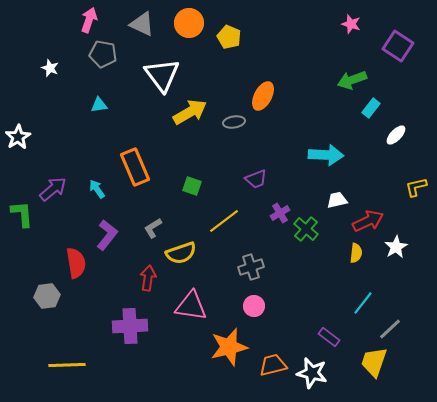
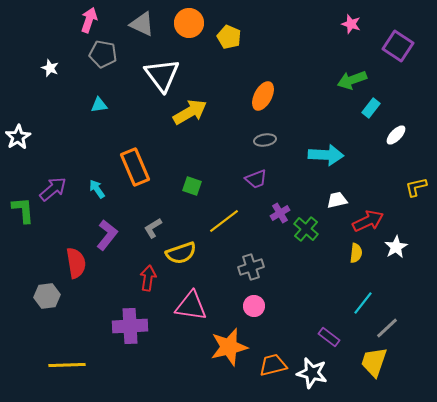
gray ellipse at (234, 122): moved 31 px right, 18 px down
green L-shape at (22, 214): moved 1 px right, 4 px up
gray line at (390, 329): moved 3 px left, 1 px up
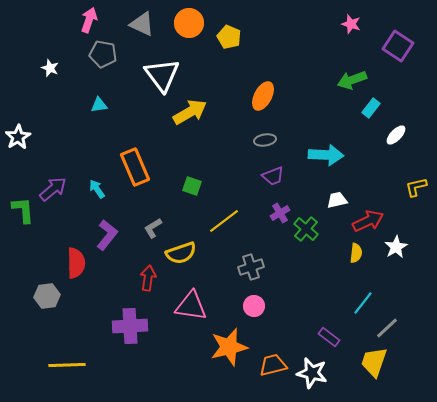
purple trapezoid at (256, 179): moved 17 px right, 3 px up
red semicircle at (76, 263): rotated 8 degrees clockwise
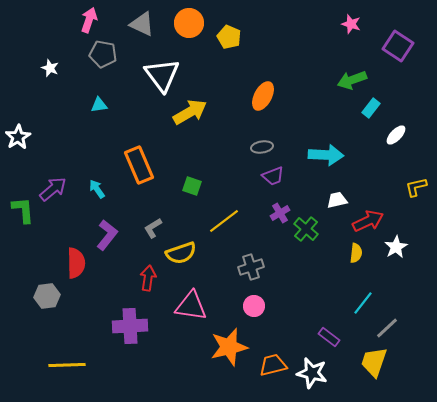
gray ellipse at (265, 140): moved 3 px left, 7 px down
orange rectangle at (135, 167): moved 4 px right, 2 px up
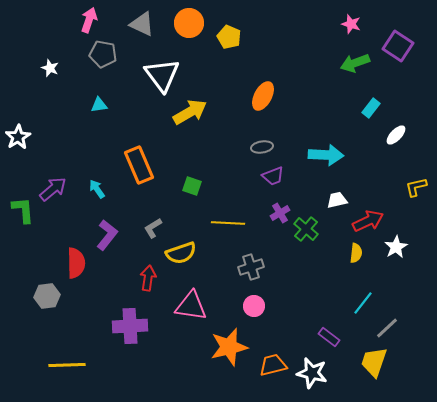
green arrow at (352, 80): moved 3 px right, 17 px up
yellow line at (224, 221): moved 4 px right, 2 px down; rotated 40 degrees clockwise
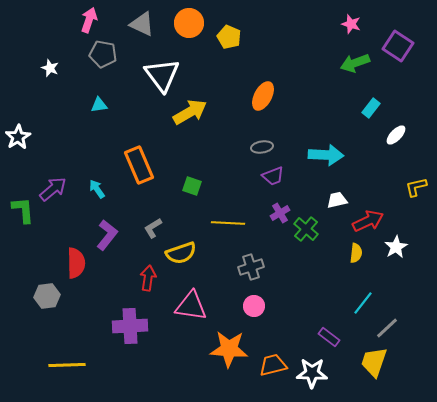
orange star at (229, 347): moved 2 px down; rotated 18 degrees clockwise
white star at (312, 373): rotated 12 degrees counterclockwise
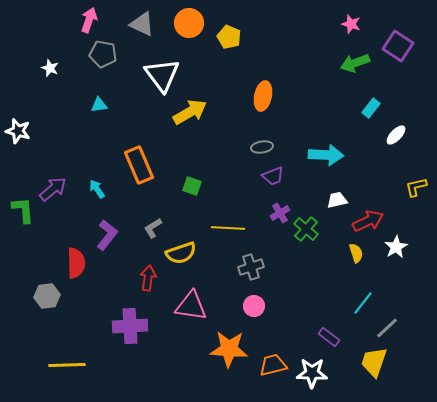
orange ellipse at (263, 96): rotated 16 degrees counterclockwise
white star at (18, 137): moved 6 px up; rotated 25 degrees counterclockwise
yellow line at (228, 223): moved 5 px down
yellow semicircle at (356, 253): rotated 24 degrees counterclockwise
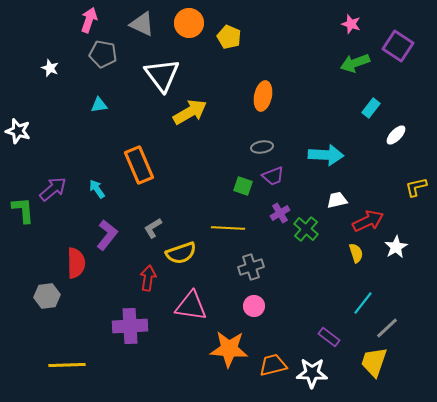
green square at (192, 186): moved 51 px right
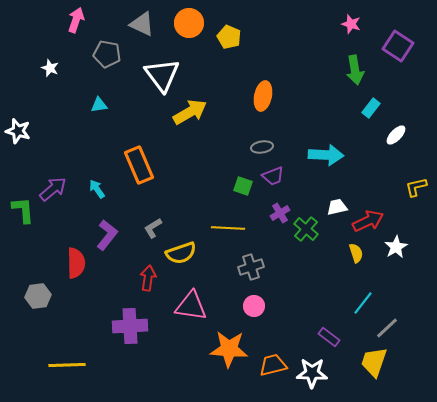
pink arrow at (89, 20): moved 13 px left
gray pentagon at (103, 54): moved 4 px right
green arrow at (355, 63): moved 7 px down; rotated 80 degrees counterclockwise
white trapezoid at (337, 200): moved 7 px down
gray hexagon at (47, 296): moved 9 px left
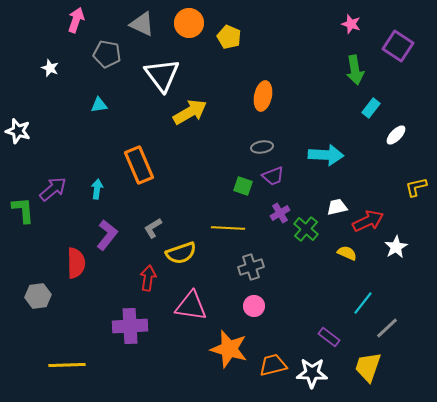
cyan arrow at (97, 189): rotated 42 degrees clockwise
yellow semicircle at (356, 253): moved 9 px left; rotated 48 degrees counterclockwise
orange star at (229, 349): rotated 12 degrees clockwise
yellow trapezoid at (374, 362): moved 6 px left, 5 px down
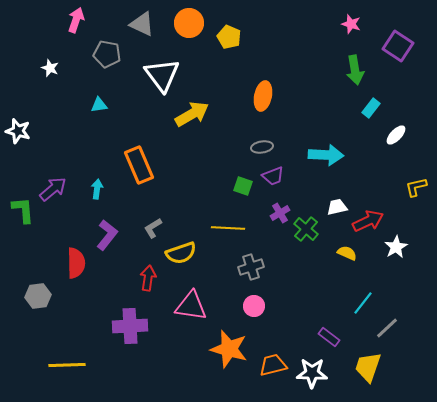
yellow arrow at (190, 112): moved 2 px right, 2 px down
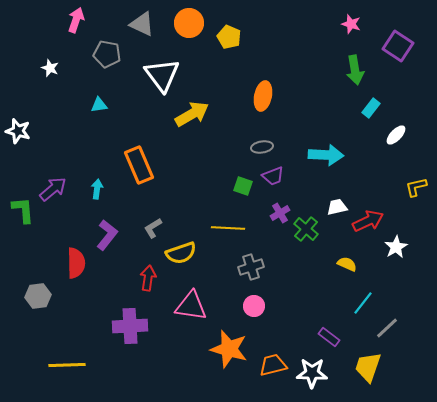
yellow semicircle at (347, 253): moved 11 px down
